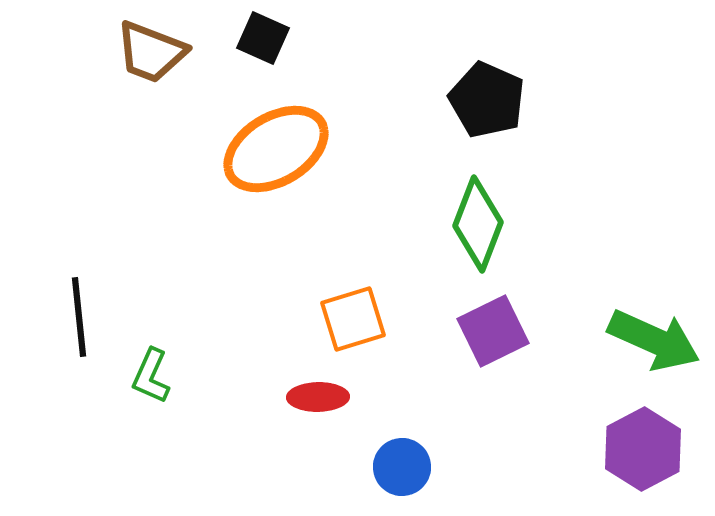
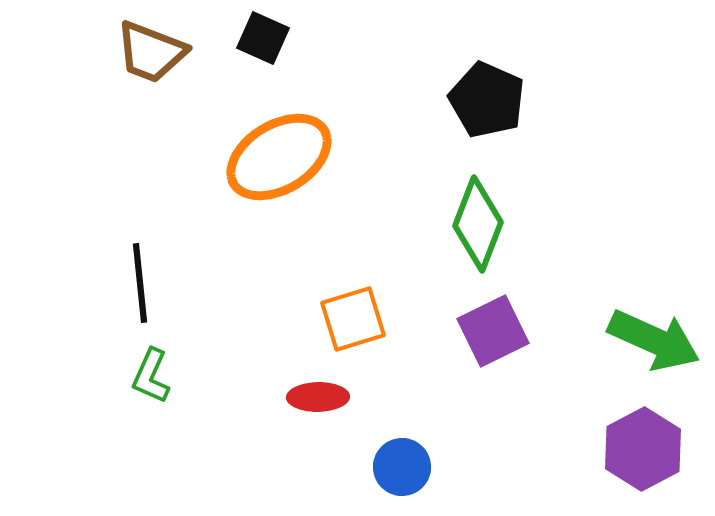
orange ellipse: moved 3 px right, 8 px down
black line: moved 61 px right, 34 px up
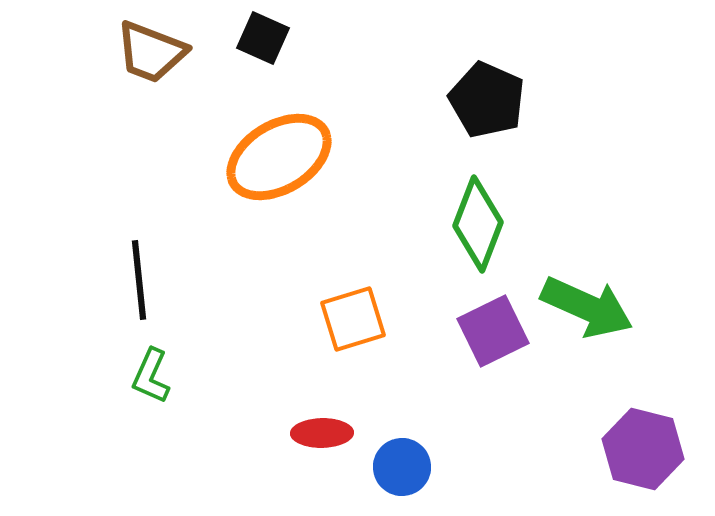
black line: moved 1 px left, 3 px up
green arrow: moved 67 px left, 33 px up
red ellipse: moved 4 px right, 36 px down
purple hexagon: rotated 18 degrees counterclockwise
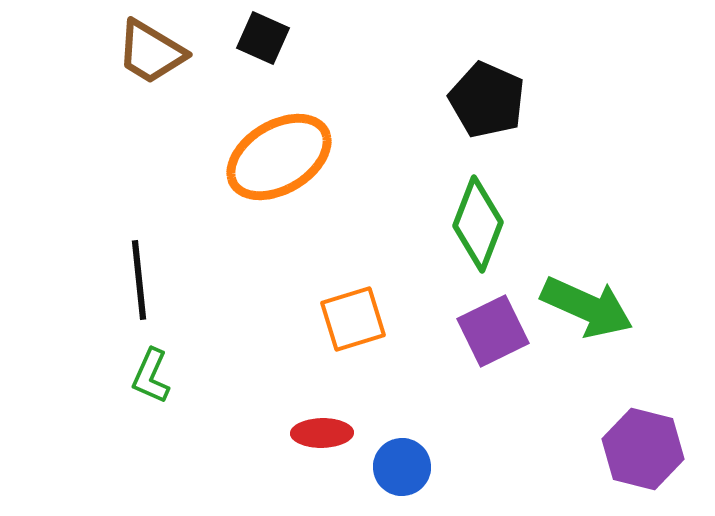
brown trapezoid: rotated 10 degrees clockwise
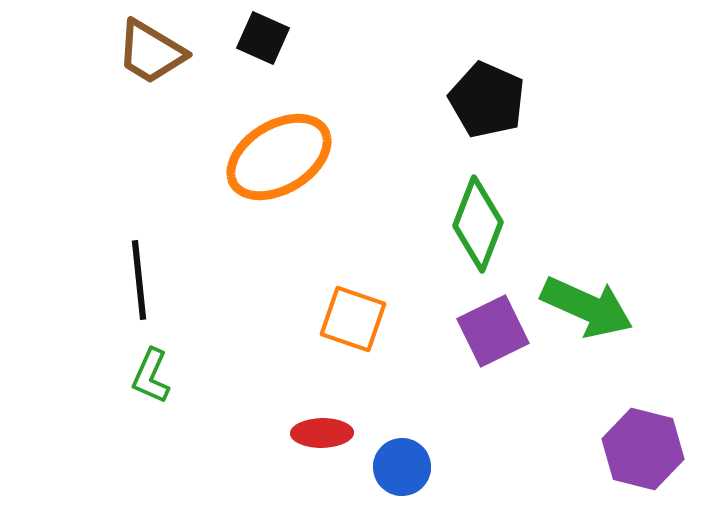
orange square: rotated 36 degrees clockwise
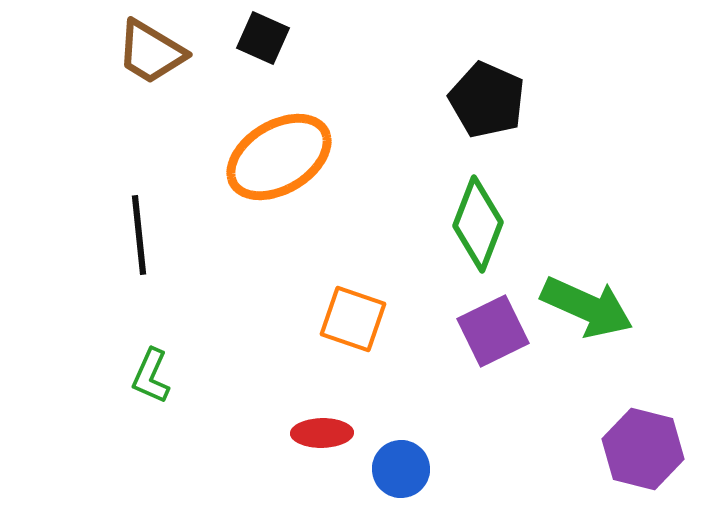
black line: moved 45 px up
blue circle: moved 1 px left, 2 px down
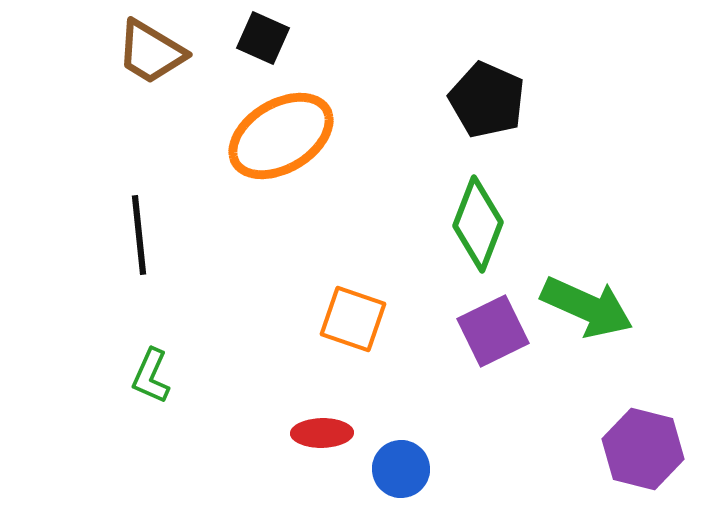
orange ellipse: moved 2 px right, 21 px up
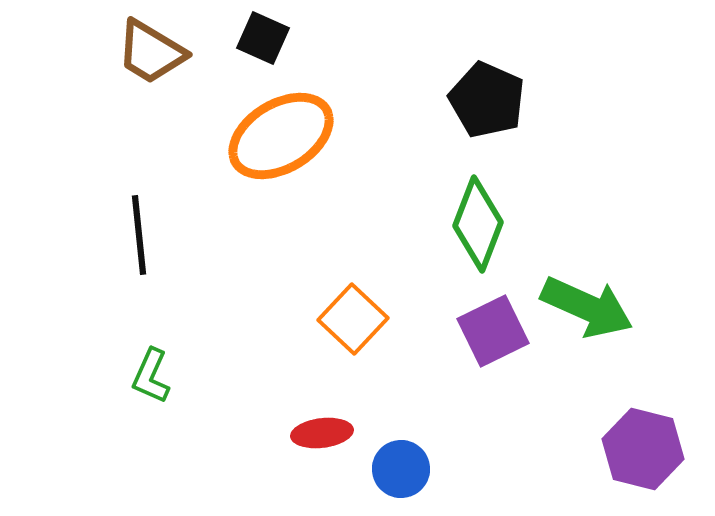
orange square: rotated 24 degrees clockwise
red ellipse: rotated 6 degrees counterclockwise
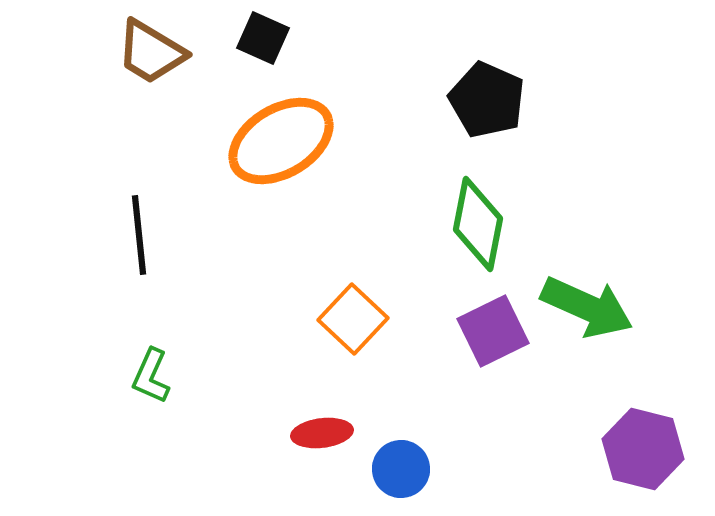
orange ellipse: moved 5 px down
green diamond: rotated 10 degrees counterclockwise
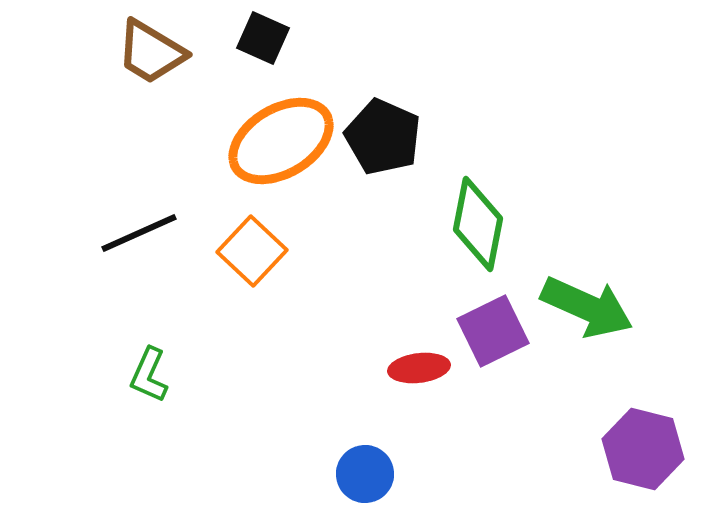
black pentagon: moved 104 px left, 37 px down
black line: moved 2 px up; rotated 72 degrees clockwise
orange square: moved 101 px left, 68 px up
green L-shape: moved 2 px left, 1 px up
red ellipse: moved 97 px right, 65 px up
blue circle: moved 36 px left, 5 px down
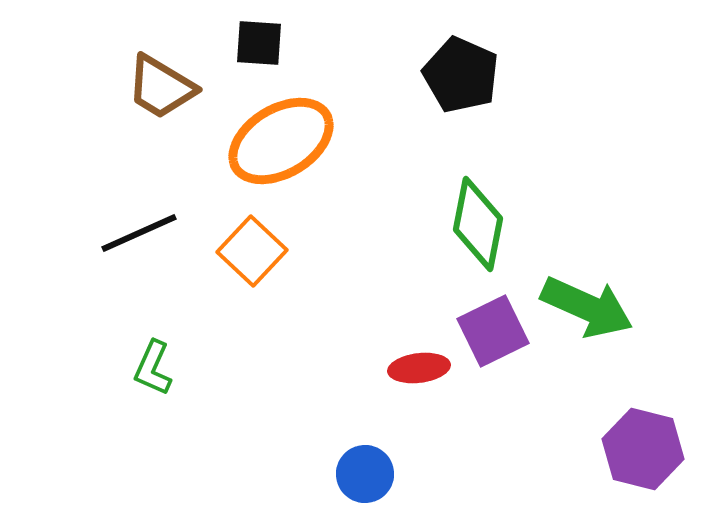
black square: moved 4 px left, 5 px down; rotated 20 degrees counterclockwise
brown trapezoid: moved 10 px right, 35 px down
black pentagon: moved 78 px right, 62 px up
green L-shape: moved 4 px right, 7 px up
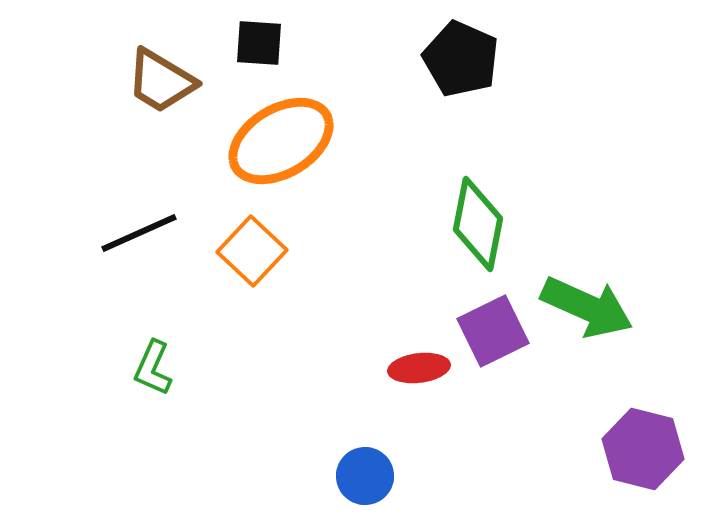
black pentagon: moved 16 px up
brown trapezoid: moved 6 px up
blue circle: moved 2 px down
